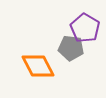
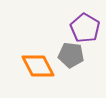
gray pentagon: moved 7 px down
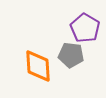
orange diamond: rotated 24 degrees clockwise
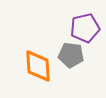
purple pentagon: rotated 28 degrees clockwise
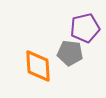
gray pentagon: moved 1 px left, 2 px up
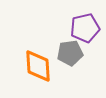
gray pentagon: rotated 15 degrees counterclockwise
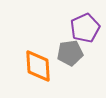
purple pentagon: rotated 12 degrees counterclockwise
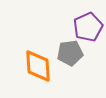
purple pentagon: moved 3 px right, 1 px up
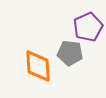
gray pentagon: rotated 15 degrees clockwise
